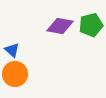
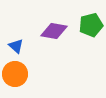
purple diamond: moved 6 px left, 5 px down
blue triangle: moved 4 px right, 4 px up
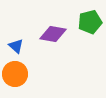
green pentagon: moved 1 px left, 3 px up
purple diamond: moved 1 px left, 3 px down
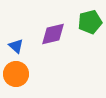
purple diamond: rotated 24 degrees counterclockwise
orange circle: moved 1 px right
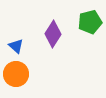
purple diamond: rotated 44 degrees counterclockwise
